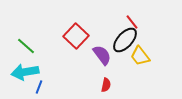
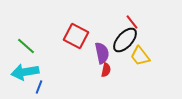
red square: rotated 15 degrees counterclockwise
purple semicircle: moved 2 px up; rotated 25 degrees clockwise
red semicircle: moved 15 px up
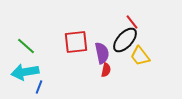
red square: moved 6 px down; rotated 35 degrees counterclockwise
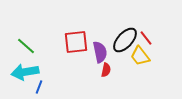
red line: moved 14 px right, 16 px down
purple semicircle: moved 2 px left, 1 px up
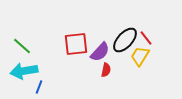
red square: moved 2 px down
green line: moved 4 px left
purple semicircle: rotated 55 degrees clockwise
yellow trapezoid: rotated 70 degrees clockwise
cyan arrow: moved 1 px left, 1 px up
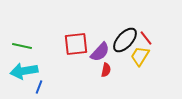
green line: rotated 30 degrees counterclockwise
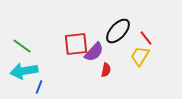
black ellipse: moved 7 px left, 9 px up
green line: rotated 24 degrees clockwise
purple semicircle: moved 6 px left
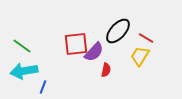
red line: rotated 21 degrees counterclockwise
blue line: moved 4 px right
